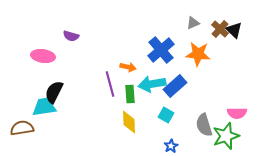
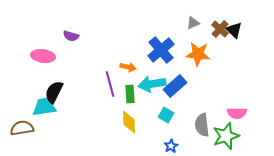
gray semicircle: moved 2 px left; rotated 10 degrees clockwise
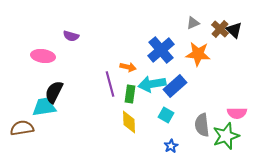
green rectangle: rotated 12 degrees clockwise
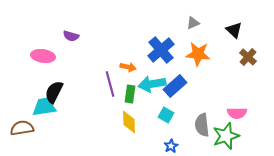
brown cross: moved 28 px right, 28 px down
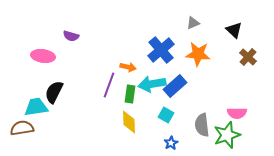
purple line: moved 1 px left, 1 px down; rotated 35 degrees clockwise
cyan trapezoid: moved 8 px left
green star: moved 1 px right, 1 px up
blue star: moved 3 px up
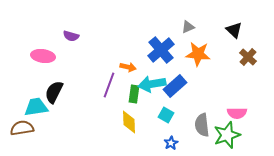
gray triangle: moved 5 px left, 4 px down
green rectangle: moved 4 px right
